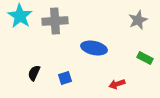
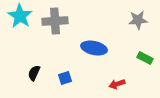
gray star: rotated 18 degrees clockwise
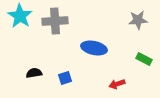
green rectangle: moved 1 px left, 1 px down
black semicircle: rotated 56 degrees clockwise
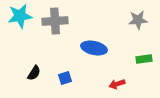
cyan star: rotated 30 degrees clockwise
green rectangle: rotated 35 degrees counterclockwise
black semicircle: rotated 133 degrees clockwise
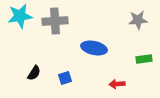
red arrow: rotated 14 degrees clockwise
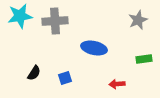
gray star: rotated 18 degrees counterclockwise
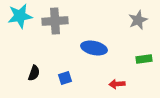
black semicircle: rotated 14 degrees counterclockwise
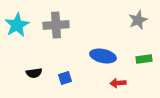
cyan star: moved 3 px left, 9 px down; rotated 20 degrees counterclockwise
gray cross: moved 1 px right, 4 px down
blue ellipse: moved 9 px right, 8 px down
black semicircle: rotated 63 degrees clockwise
red arrow: moved 1 px right, 1 px up
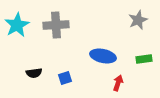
red arrow: rotated 112 degrees clockwise
